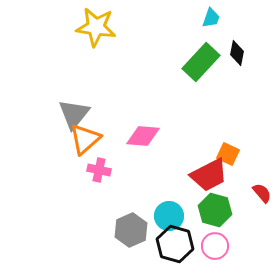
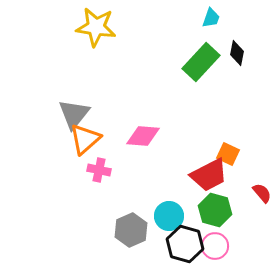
black hexagon: moved 10 px right
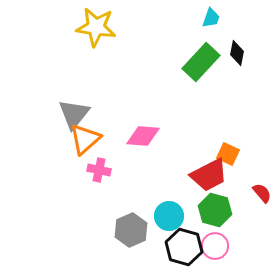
black hexagon: moved 1 px left, 3 px down
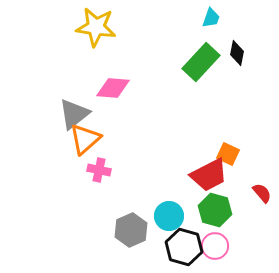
gray triangle: rotated 12 degrees clockwise
pink diamond: moved 30 px left, 48 px up
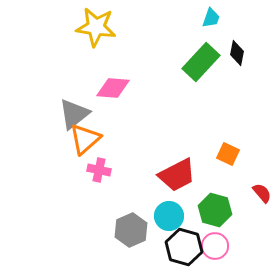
red trapezoid: moved 32 px left
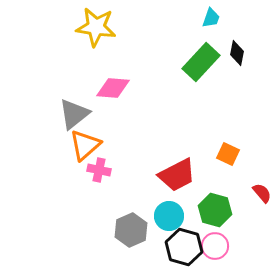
orange triangle: moved 6 px down
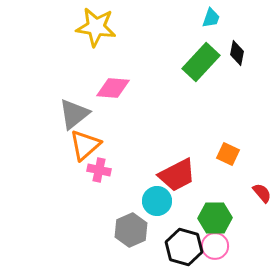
green hexagon: moved 8 px down; rotated 16 degrees counterclockwise
cyan circle: moved 12 px left, 15 px up
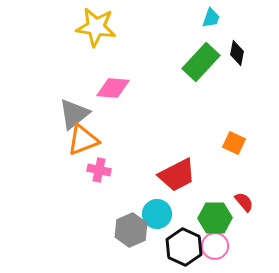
orange triangle: moved 2 px left, 5 px up; rotated 20 degrees clockwise
orange square: moved 6 px right, 11 px up
red semicircle: moved 18 px left, 9 px down
cyan circle: moved 13 px down
black hexagon: rotated 9 degrees clockwise
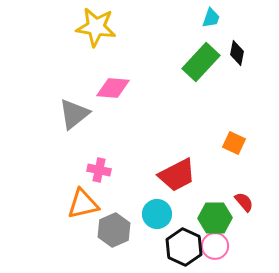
orange triangle: moved 64 px down; rotated 8 degrees clockwise
gray hexagon: moved 17 px left
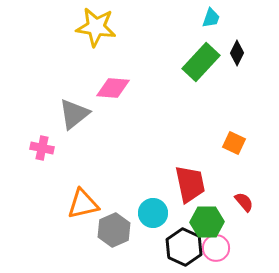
black diamond: rotated 15 degrees clockwise
pink cross: moved 57 px left, 22 px up
red trapezoid: moved 13 px right, 9 px down; rotated 75 degrees counterclockwise
cyan circle: moved 4 px left, 1 px up
green hexagon: moved 8 px left, 4 px down
pink circle: moved 1 px right, 2 px down
